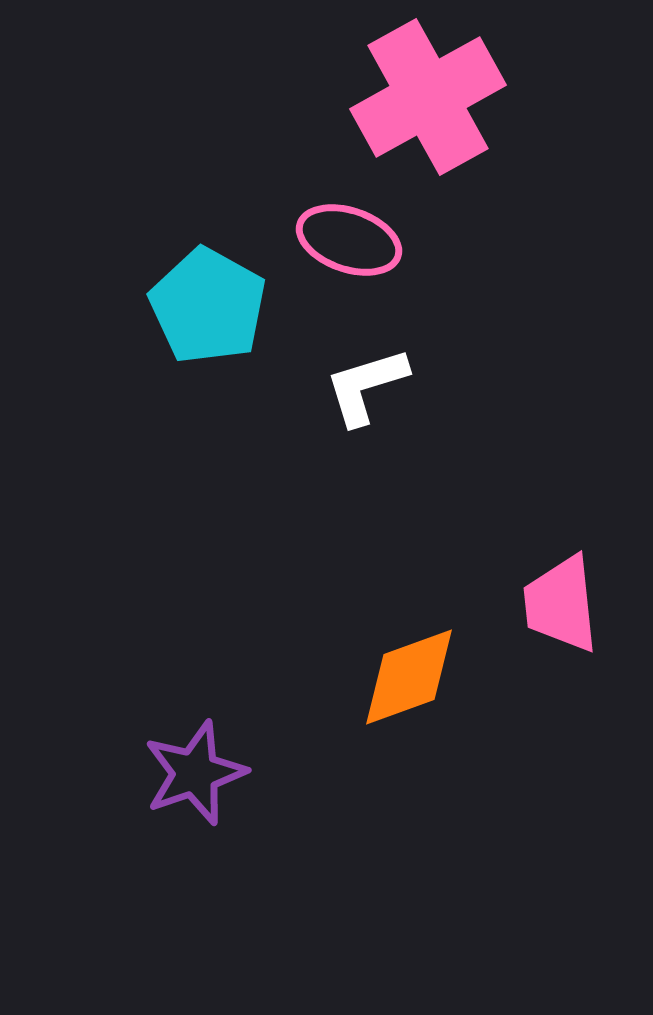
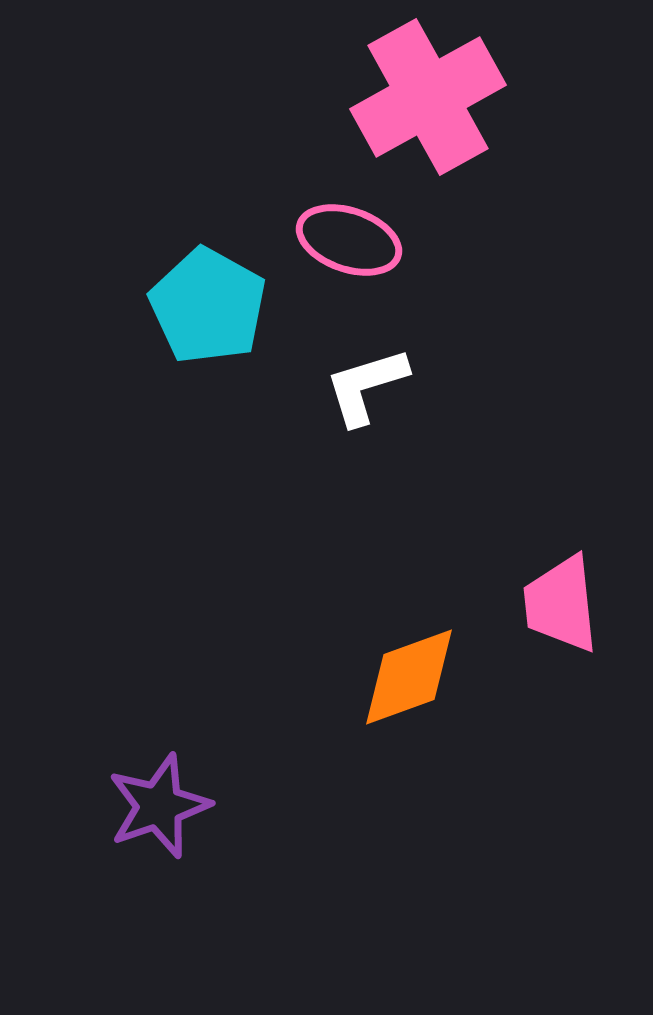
purple star: moved 36 px left, 33 px down
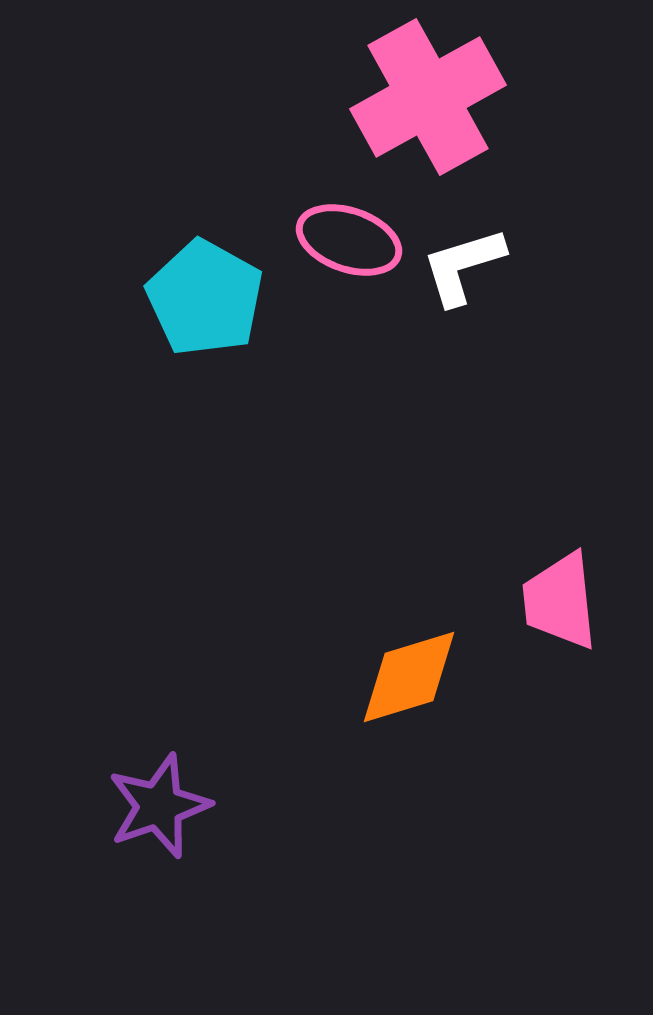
cyan pentagon: moved 3 px left, 8 px up
white L-shape: moved 97 px right, 120 px up
pink trapezoid: moved 1 px left, 3 px up
orange diamond: rotated 3 degrees clockwise
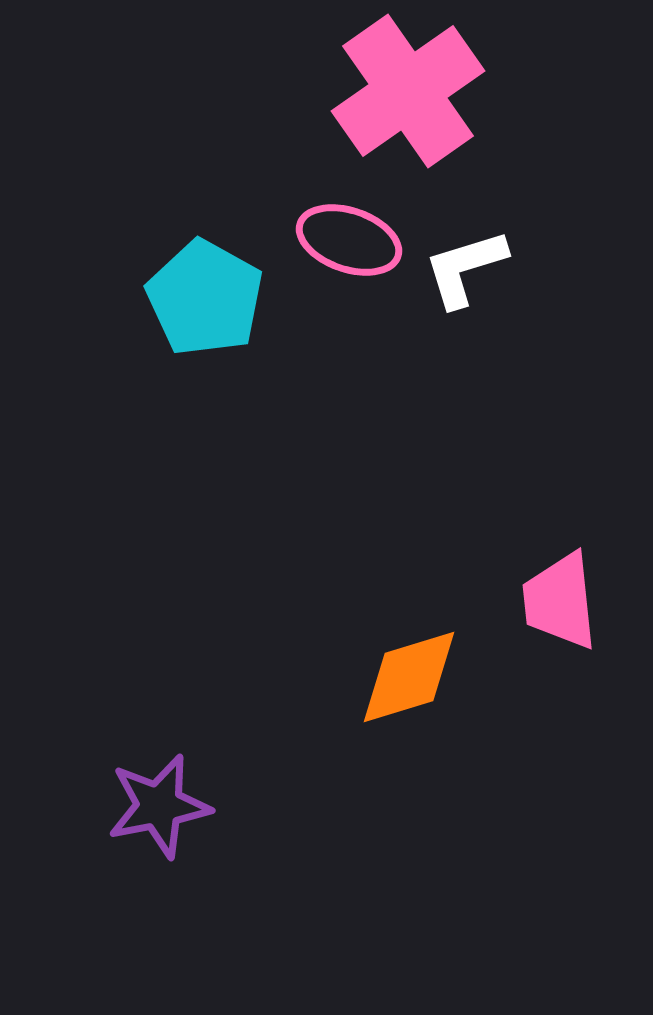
pink cross: moved 20 px left, 6 px up; rotated 6 degrees counterclockwise
white L-shape: moved 2 px right, 2 px down
purple star: rotated 8 degrees clockwise
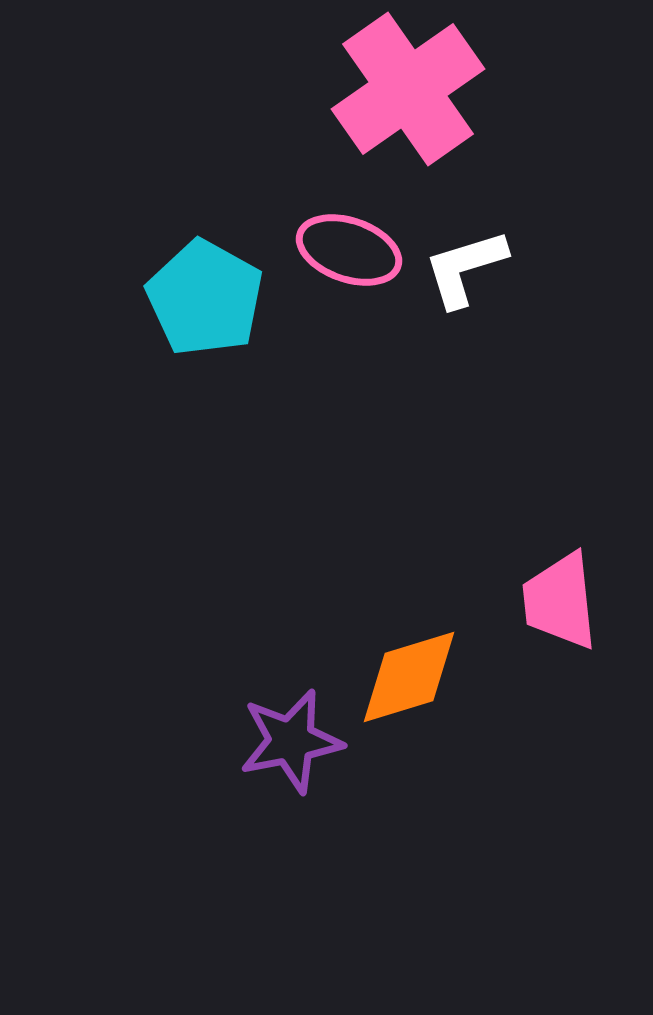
pink cross: moved 2 px up
pink ellipse: moved 10 px down
purple star: moved 132 px right, 65 px up
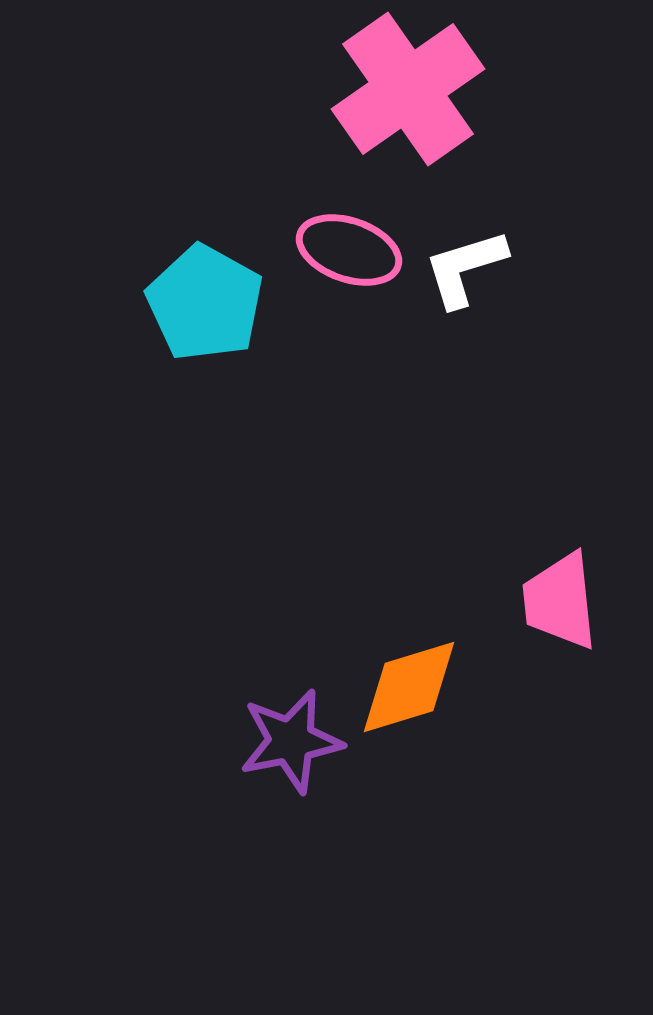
cyan pentagon: moved 5 px down
orange diamond: moved 10 px down
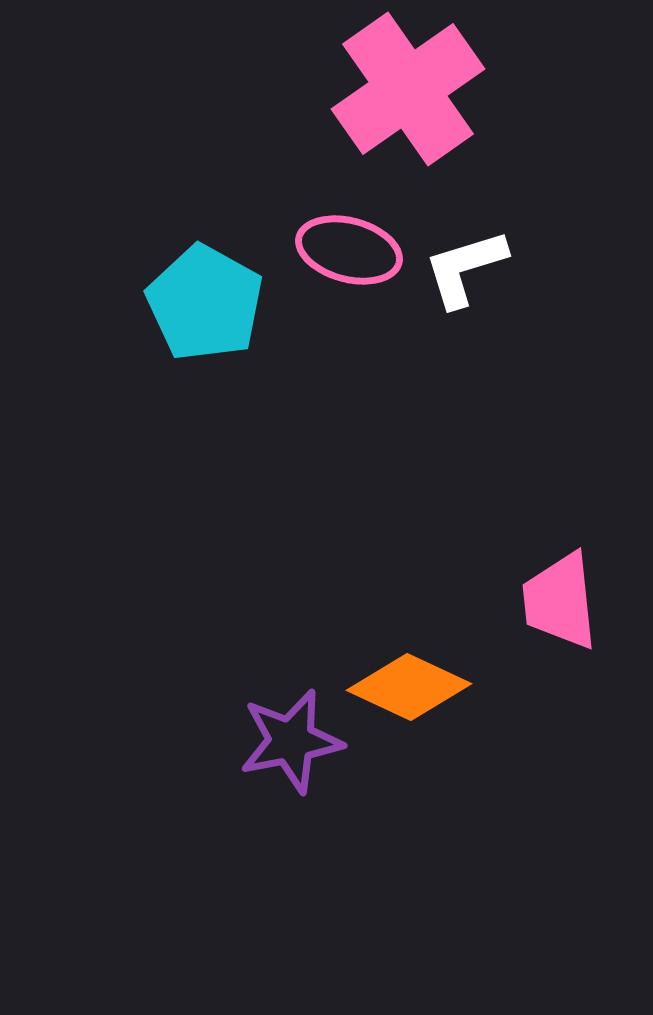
pink ellipse: rotated 4 degrees counterclockwise
orange diamond: rotated 42 degrees clockwise
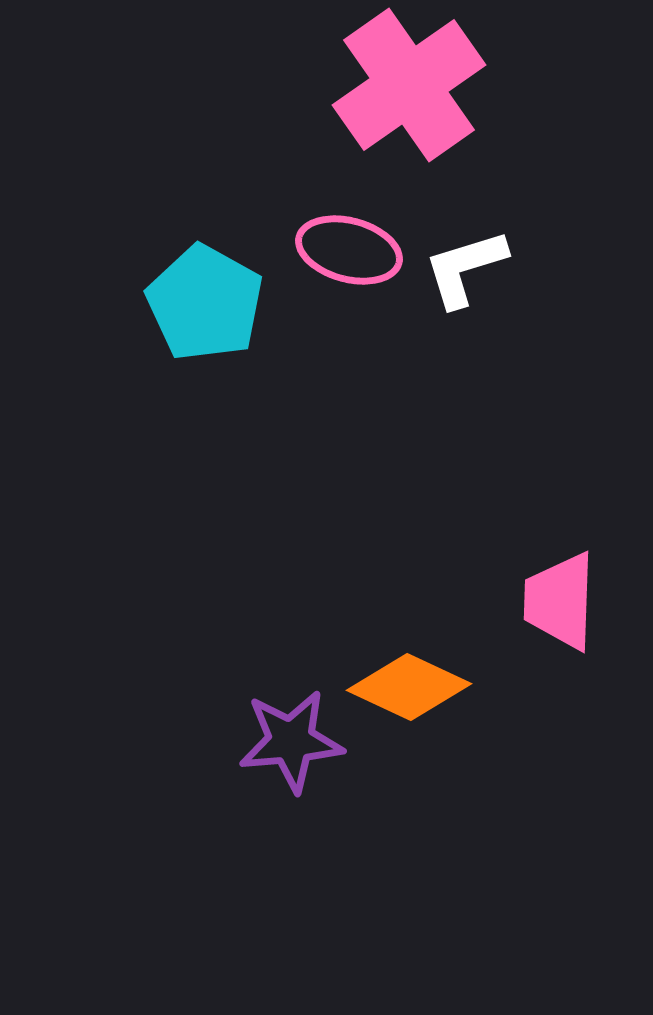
pink cross: moved 1 px right, 4 px up
pink trapezoid: rotated 8 degrees clockwise
purple star: rotated 6 degrees clockwise
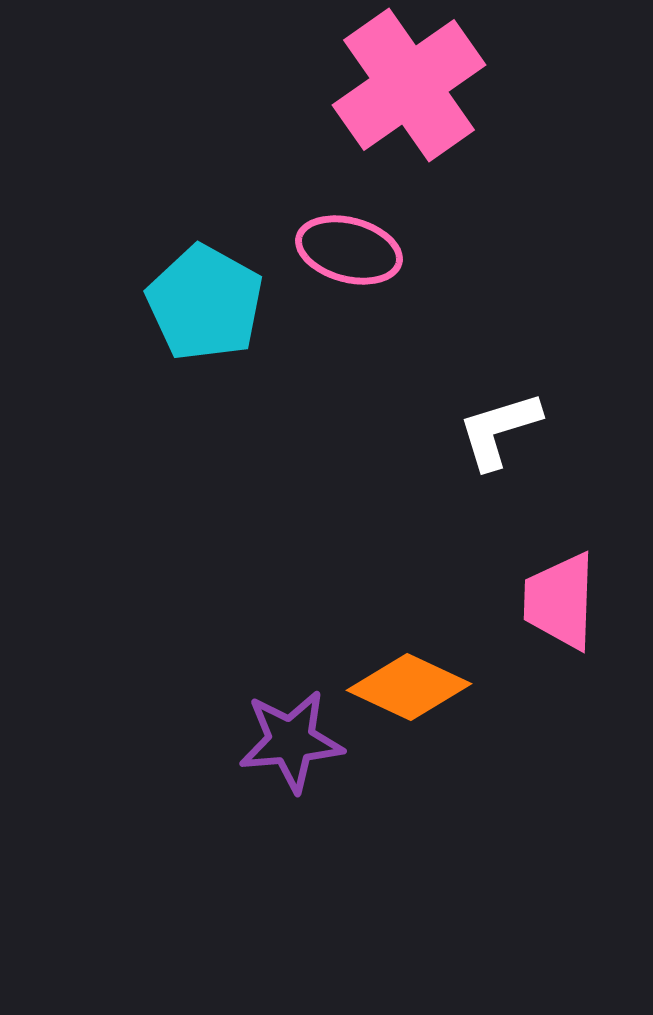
white L-shape: moved 34 px right, 162 px down
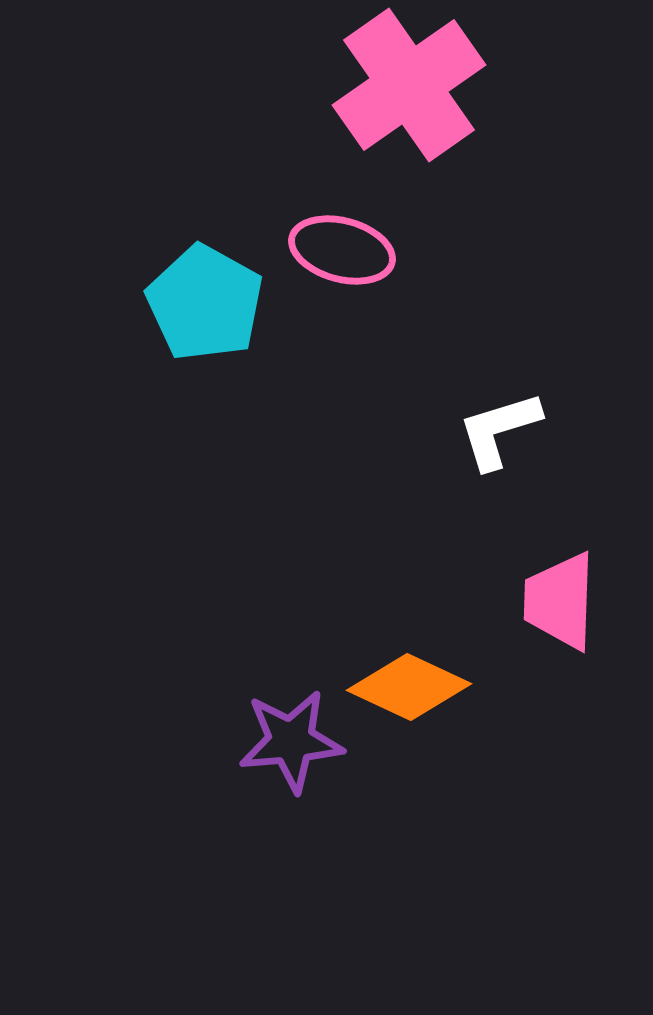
pink ellipse: moved 7 px left
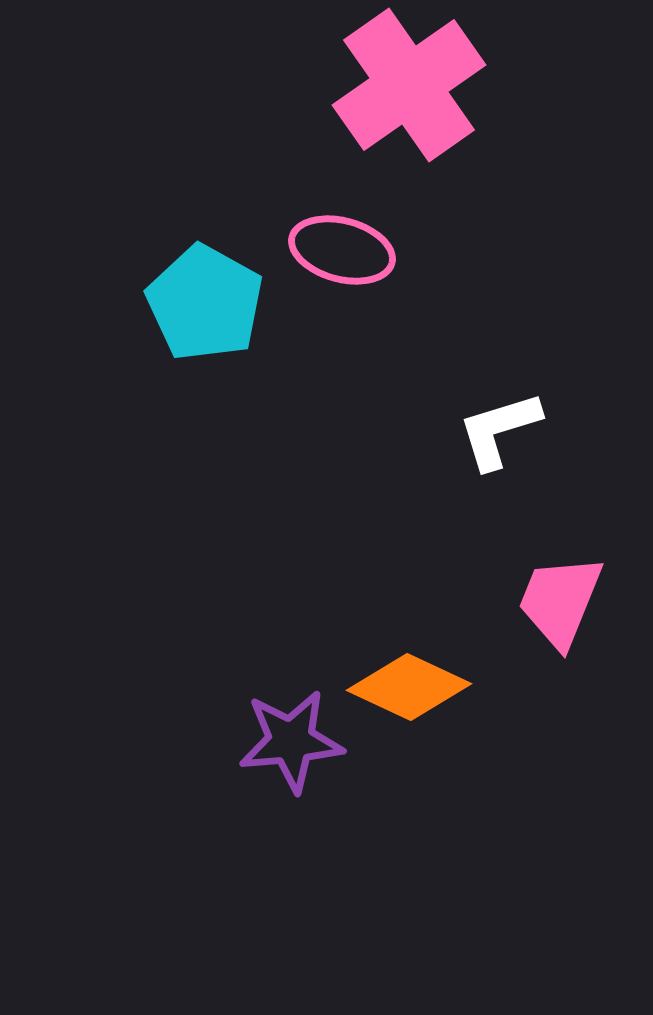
pink trapezoid: rotated 20 degrees clockwise
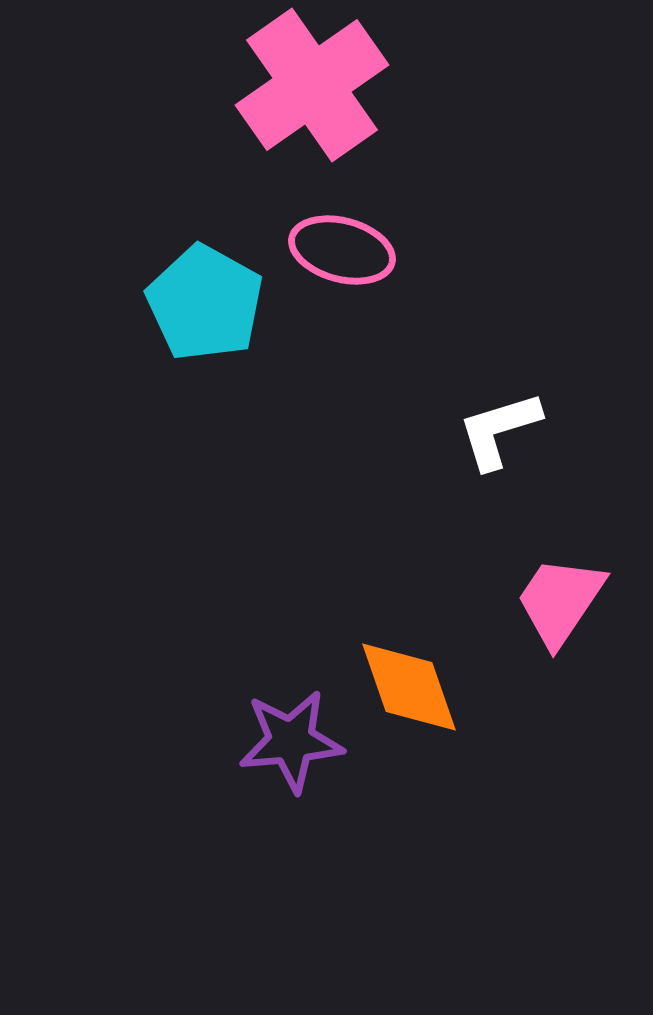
pink cross: moved 97 px left
pink trapezoid: rotated 12 degrees clockwise
orange diamond: rotated 46 degrees clockwise
